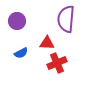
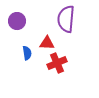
blue semicircle: moved 6 px right; rotated 72 degrees counterclockwise
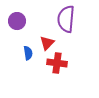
red triangle: rotated 49 degrees counterclockwise
blue semicircle: moved 1 px right
red cross: rotated 30 degrees clockwise
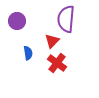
red triangle: moved 5 px right, 2 px up
red cross: rotated 30 degrees clockwise
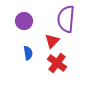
purple circle: moved 7 px right
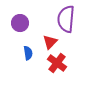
purple circle: moved 4 px left, 2 px down
red triangle: moved 2 px left, 1 px down
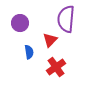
red triangle: moved 2 px up
blue semicircle: moved 1 px right, 1 px up
red cross: moved 1 px left, 4 px down; rotated 18 degrees clockwise
